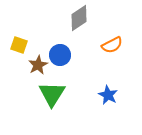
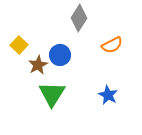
gray diamond: rotated 24 degrees counterclockwise
yellow square: rotated 24 degrees clockwise
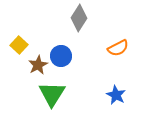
orange semicircle: moved 6 px right, 3 px down
blue circle: moved 1 px right, 1 px down
blue star: moved 8 px right
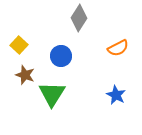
brown star: moved 13 px left, 10 px down; rotated 24 degrees counterclockwise
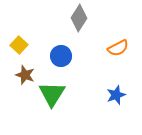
blue star: rotated 24 degrees clockwise
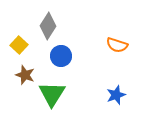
gray diamond: moved 31 px left, 8 px down
orange semicircle: moved 1 px left, 3 px up; rotated 45 degrees clockwise
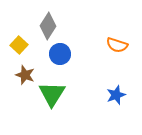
blue circle: moved 1 px left, 2 px up
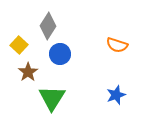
brown star: moved 3 px right, 3 px up; rotated 18 degrees clockwise
green triangle: moved 4 px down
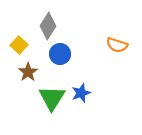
blue star: moved 35 px left, 2 px up
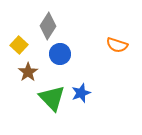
green triangle: rotated 16 degrees counterclockwise
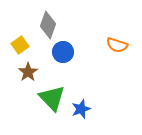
gray diamond: moved 1 px up; rotated 12 degrees counterclockwise
yellow square: moved 1 px right; rotated 12 degrees clockwise
blue circle: moved 3 px right, 2 px up
blue star: moved 16 px down
